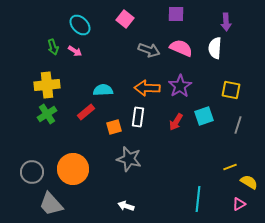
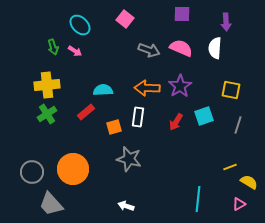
purple square: moved 6 px right
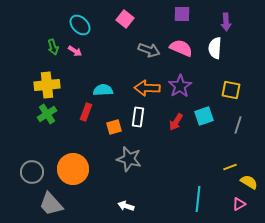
red rectangle: rotated 30 degrees counterclockwise
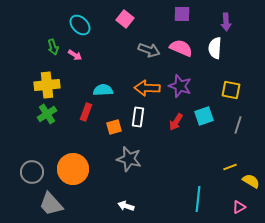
pink arrow: moved 4 px down
purple star: rotated 20 degrees counterclockwise
yellow semicircle: moved 2 px right, 1 px up
pink triangle: moved 3 px down
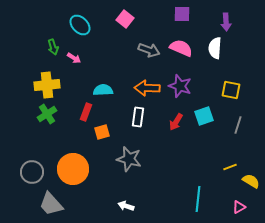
pink arrow: moved 1 px left, 3 px down
orange square: moved 12 px left, 5 px down
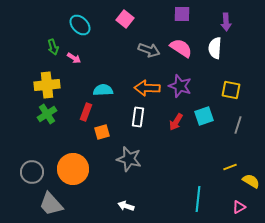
pink semicircle: rotated 10 degrees clockwise
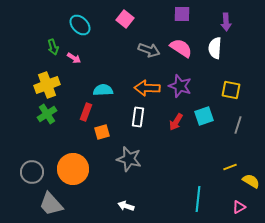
yellow cross: rotated 15 degrees counterclockwise
